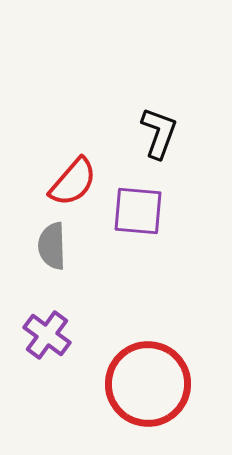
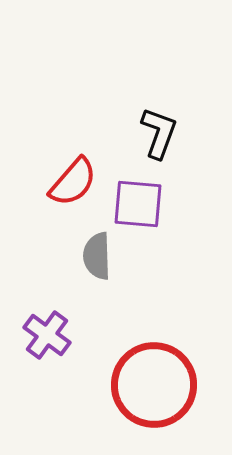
purple square: moved 7 px up
gray semicircle: moved 45 px right, 10 px down
red circle: moved 6 px right, 1 px down
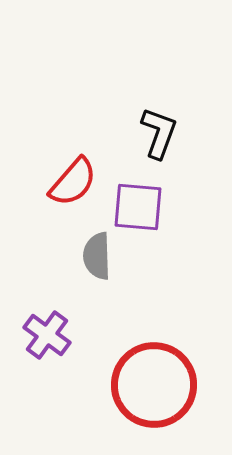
purple square: moved 3 px down
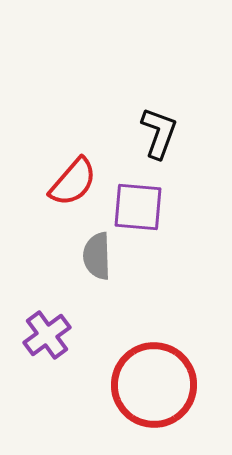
purple cross: rotated 18 degrees clockwise
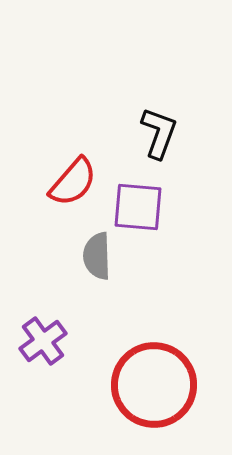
purple cross: moved 4 px left, 6 px down
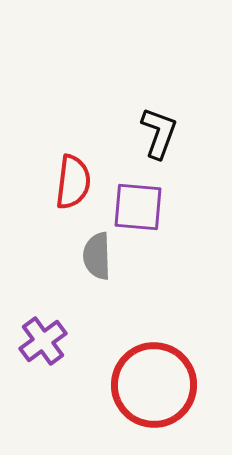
red semicircle: rotated 34 degrees counterclockwise
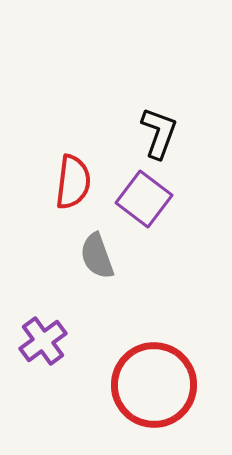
purple square: moved 6 px right, 8 px up; rotated 32 degrees clockwise
gray semicircle: rotated 18 degrees counterclockwise
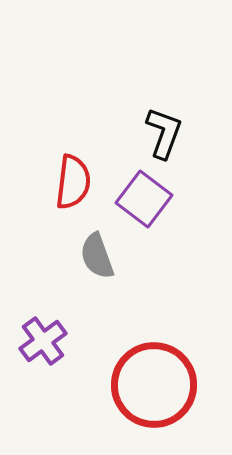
black L-shape: moved 5 px right
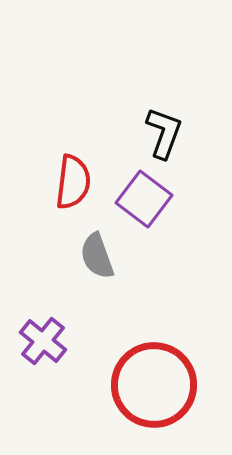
purple cross: rotated 15 degrees counterclockwise
